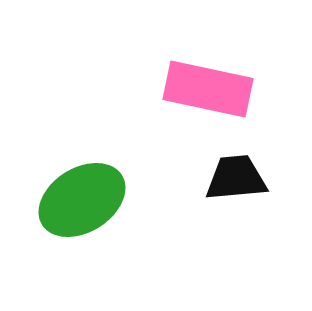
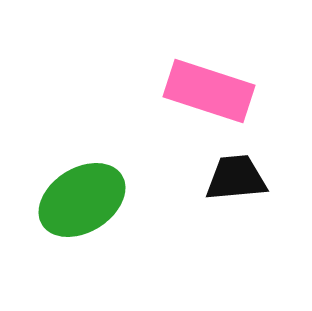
pink rectangle: moved 1 px right, 2 px down; rotated 6 degrees clockwise
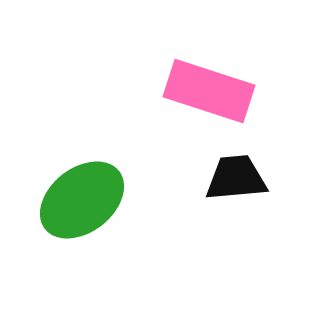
green ellipse: rotated 6 degrees counterclockwise
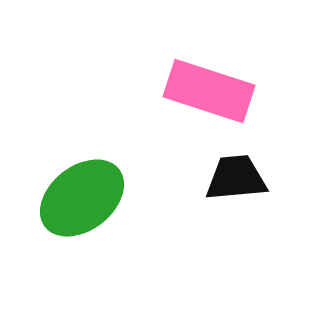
green ellipse: moved 2 px up
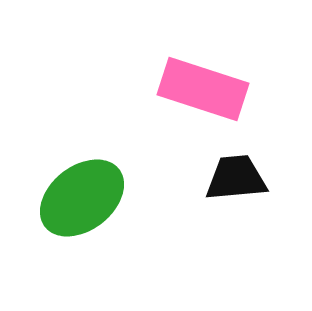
pink rectangle: moved 6 px left, 2 px up
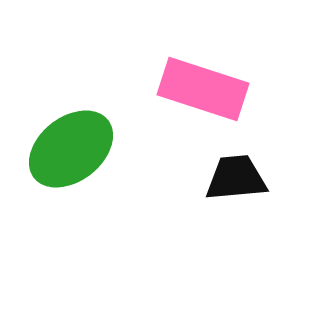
green ellipse: moved 11 px left, 49 px up
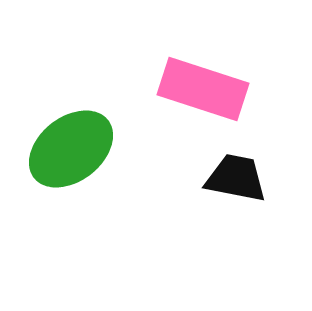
black trapezoid: rotated 16 degrees clockwise
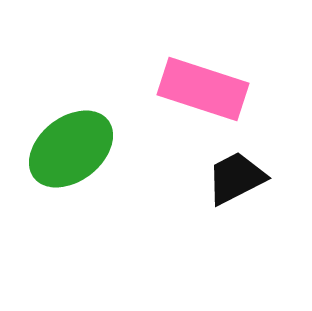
black trapezoid: rotated 38 degrees counterclockwise
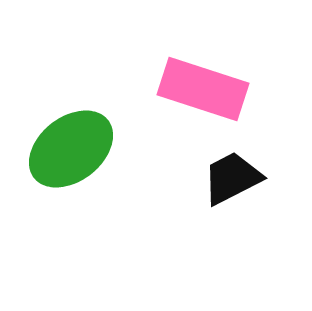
black trapezoid: moved 4 px left
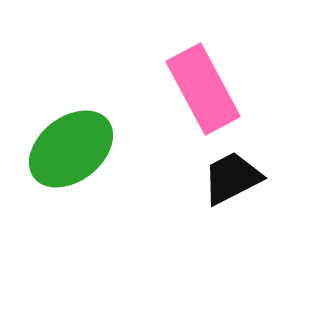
pink rectangle: rotated 44 degrees clockwise
